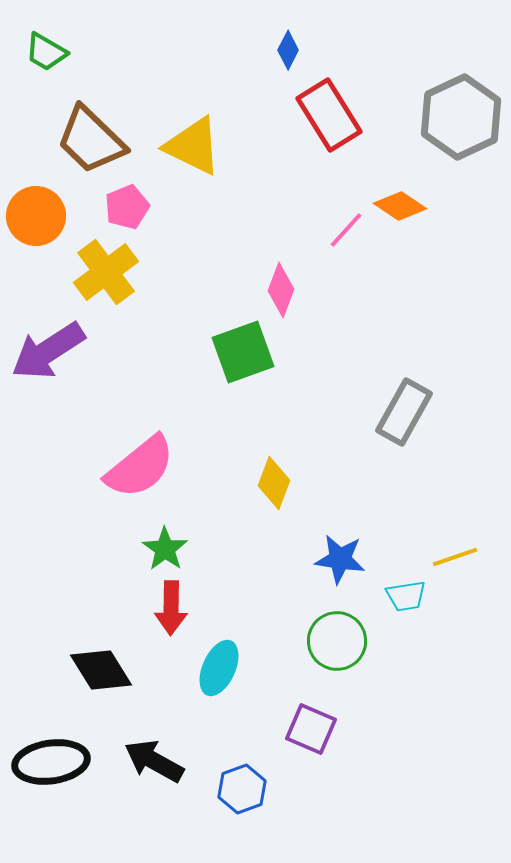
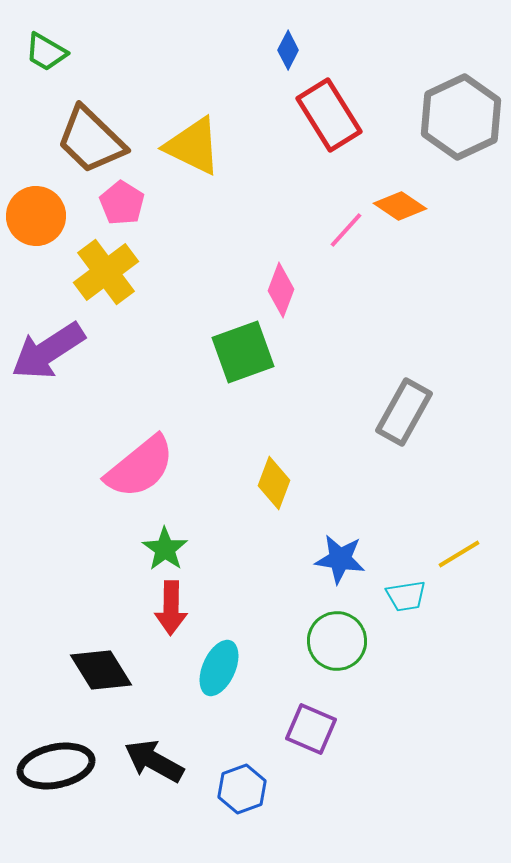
pink pentagon: moved 5 px left, 4 px up; rotated 18 degrees counterclockwise
yellow line: moved 4 px right, 3 px up; rotated 12 degrees counterclockwise
black ellipse: moved 5 px right, 4 px down; rotated 4 degrees counterclockwise
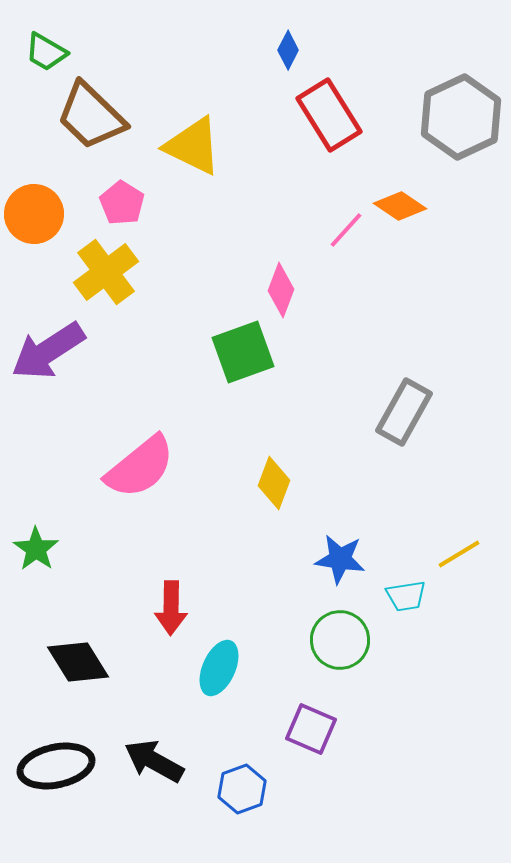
brown trapezoid: moved 24 px up
orange circle: moved 2 px left, 2 px up
green star: moved 129 px left
green circle: moved 3 px right, 1 px up
black diamond: moved 23 px left, 8 px up
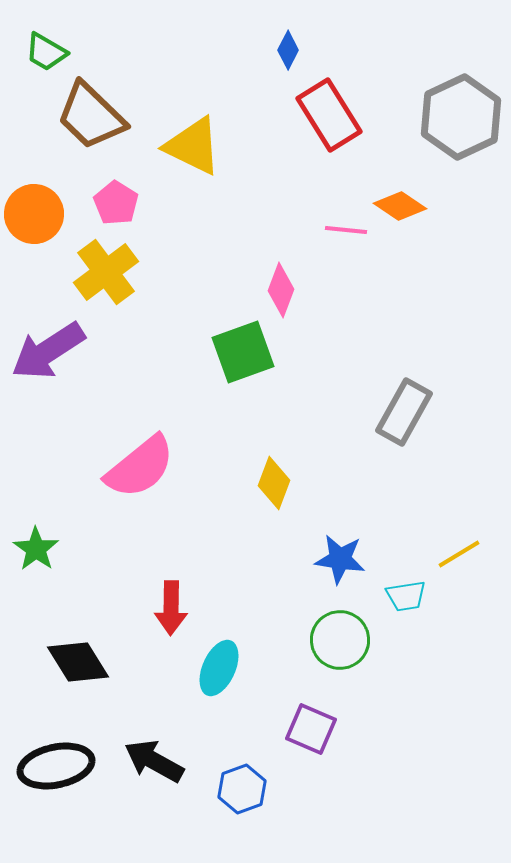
pink pentagon: moved 6 px left
pink line: rotated 54 degrees clockwise
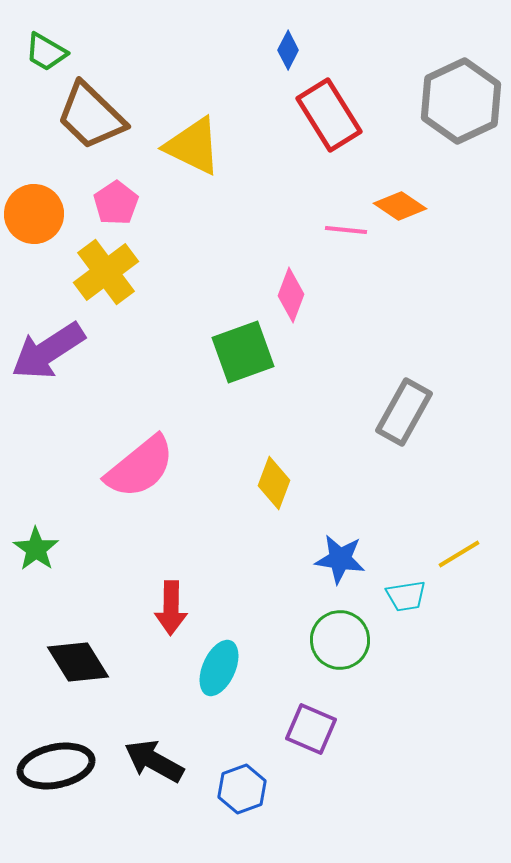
gray hexagon: moved 16 px up
pink pentagon: rotated 6 degrees clockwise
pink diamond: moved 10 px right, 5 px down
